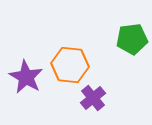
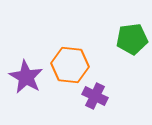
purple cross: moved 2 px right, 2 px up; rotated 25 degrees counterclockwise
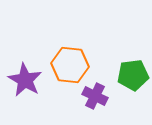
green pentagon: moved 1 px right, 36 px down
purple star: moved 1 px left, 3 px down
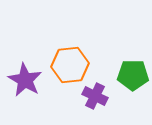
orange hexagon: rotated 12 degrees counterclockwise
green pentagon: rotated 8 degrees clockwise
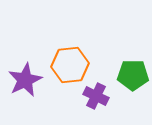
purple star: rotated 16 degrees clockwise
purple cross: moved 1 px right
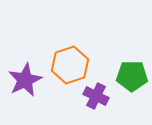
orange hexagon: rotated 12 degrees counterclockwise
green pentagon: moved 1 px left, 1 px down
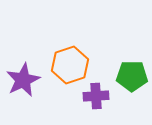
purple star: moved 2 px left
purple cross: rotated 30 degrees counterclockwise
